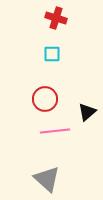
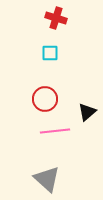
cyan square: moved 2 px left, 1 px up
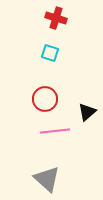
cyan square: rotated 18 degrees clockwise
